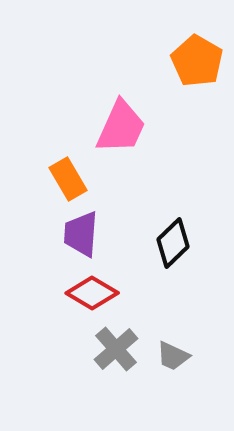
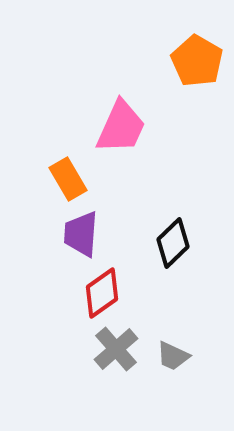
red diamond: moved 10 px right; rotated 66 degrees counterclockwise
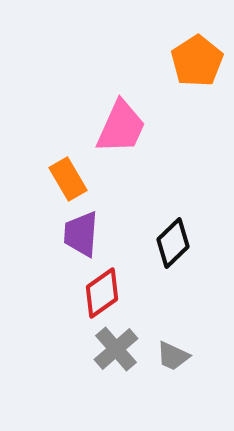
orange pentagon: rotated 9 degrees clockwise
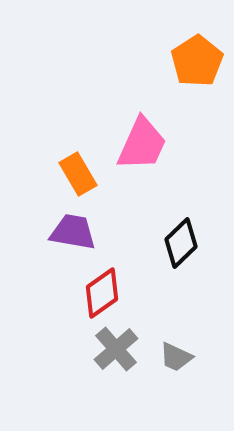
pink trapezoid: moved 21 px right, 17 px down
orange rectangle: moved 10 px right, 5 px up
purple trapezoid: moved 8 px left, 2 px up; rotated 96 degrees clockwise
black diamond: moved 8 px right
gray trapezoid: moved 3 px right, 1 px down
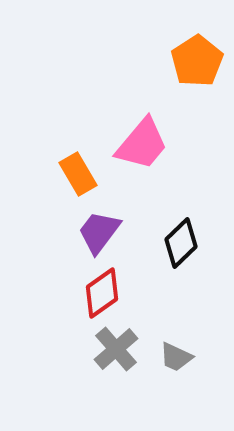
pink trapezoid: rotated 16 degrees clockwise
purple trapezoid: moved 26 px right; rotated 63 degrees counterclockwise
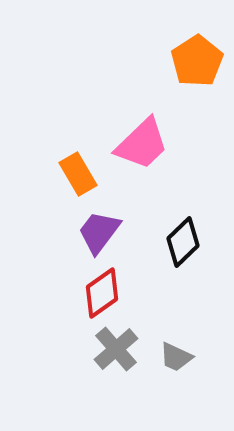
pink trapezoid: rotated 6 degrees clockwise
black diamond: moved 2 px right, 1 px up
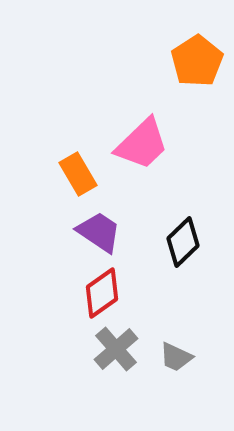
purple trapezoid: rotated 87 degrees clockwise
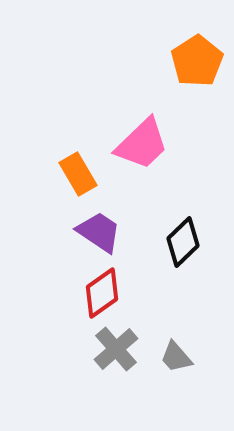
gray trapezoid: rotated 24 degrees clockwise
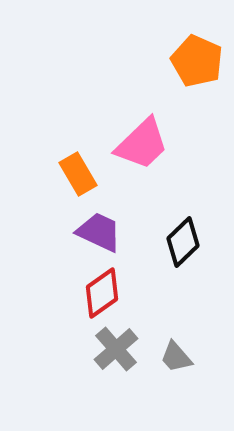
orange pentagon: rotated 15 degrees counterclockwise
purple trapezoid: rotated 9 degrees counterclockwise
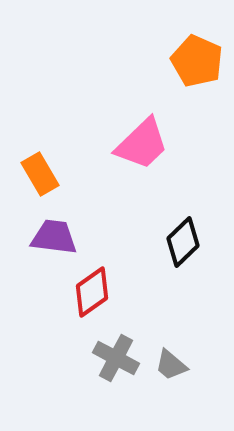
orange rectangle: moved 38 px left
purple trapezoid: moved 45 px left, 5 px down; rotated 18 degrees counterclockwise
red diamond: moved 10 px left, 1 px up
gray cross: moved 9 px down; rotated 21 degrees counterclockwise
gray trapezoid: moved 5 px left, 8 px down; rotated 9 degrees counterclockwise
